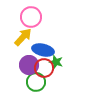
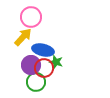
purple circle: moved 2 px right
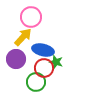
purple circle: moved 15 px left, 6 px up
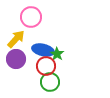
yellow arrow: moved 7 px left, 2 px down
green star: moved 1 px right, 8 px up; rotated 16 degrees clockwise
red circle: moved 2 px right, 2 px up
green circle: moved 14 px right
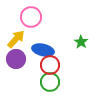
green star: moved 24 px right, 12 px up
red circle: moved 4 px right, 1 px up
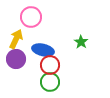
yellow arrow: rotated 18 degrees counterclockwise
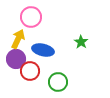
yellow arrow: moved 2 px right
red circle: moved 20 px left, 6 px down
green circle: moved 8 px right
